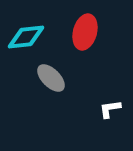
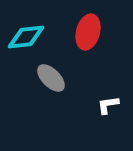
red ellipse: moved 3 px right
white L-shape: moved 2 px left, 4 px up
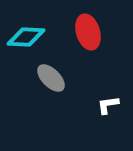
red ellipse: rotated 32 degrees counterclockwise
cyan diamond: rotated 9 degrees clockwise
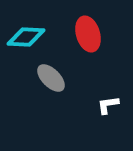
red ellipse: moved 2 px down
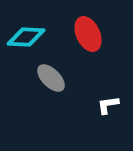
red ellipse: rotated 8 degrees counterclockwise
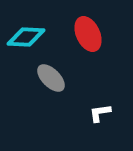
white L-shape: moved 8 px left, 8 px down
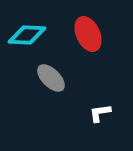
cyan diamond: moved 1 px right, 2 px up
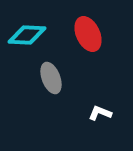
gray ellipse: rotated 24 degrees clockwise
white L-shape: rotated 30 degrees clockwise
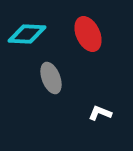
cyan diamond: moved 1 px up
